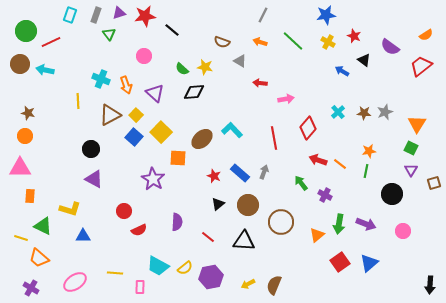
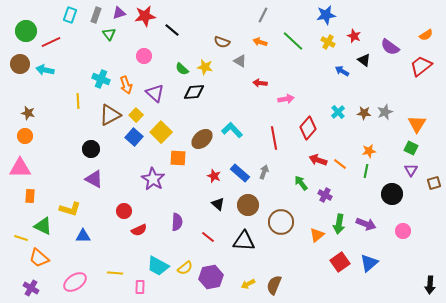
black triangle at (218, 204): rotated 40 degrees counterclockwise
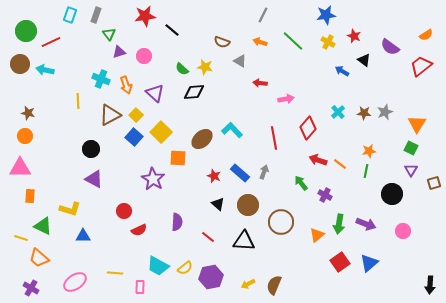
purple triangle at (119, 13): moved 39 px down
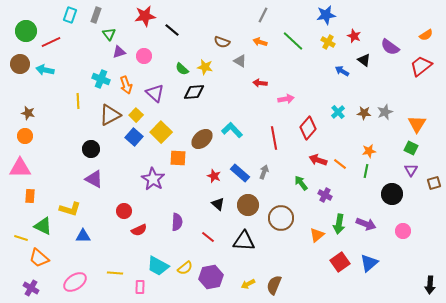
brown circle at (281, 222): moved 4 px up
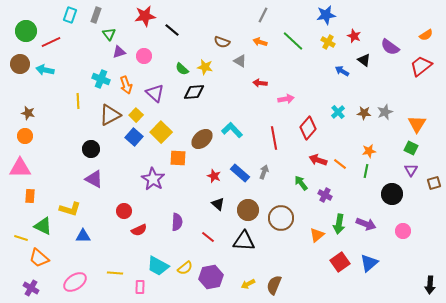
brown circle at (248, 205): moved 5 px down
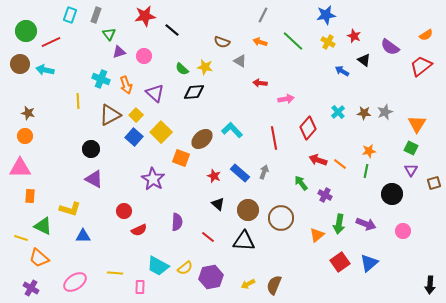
orange square at (178, 158): moved 3 px right; rotated 18 degrees clockwise
